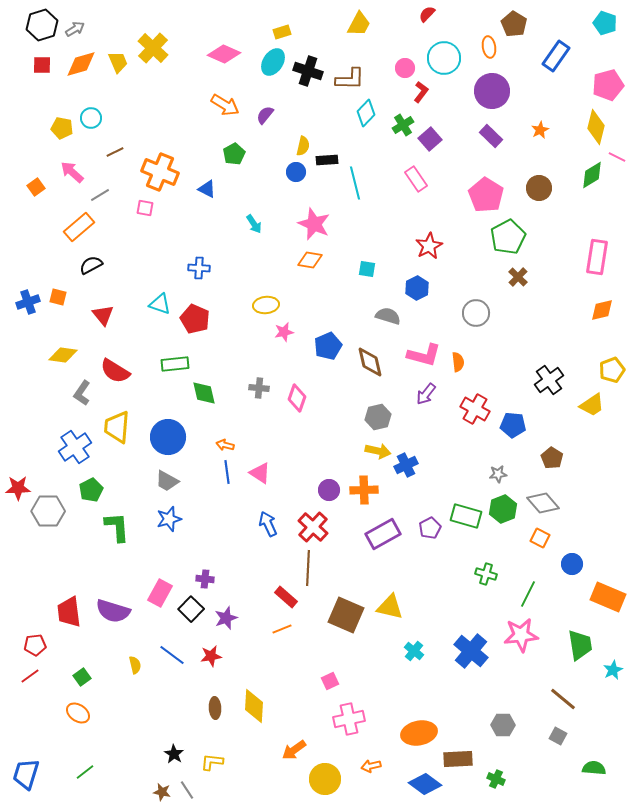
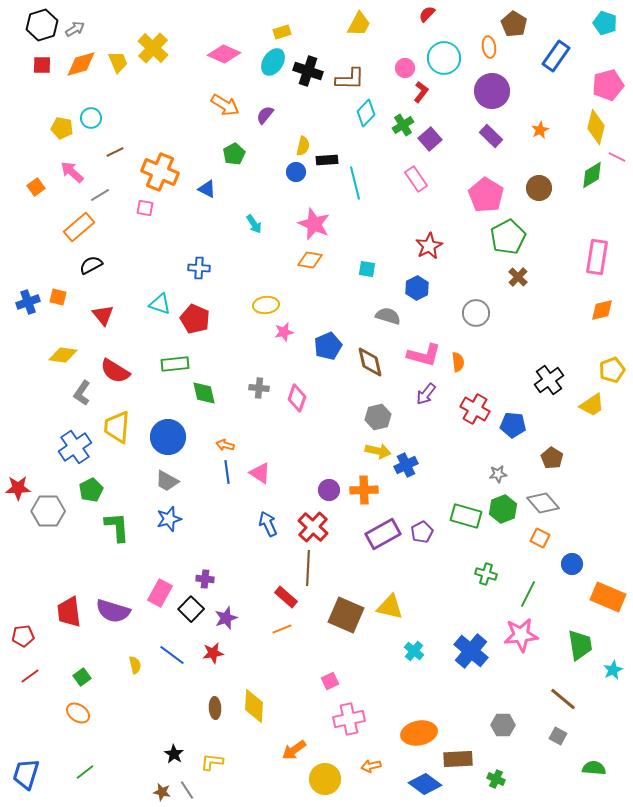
purple pentagon at (430, 528): moved 8 px left, 4 px down
red pentagon at (35, 645): moved 12 px left, 9 px up
red star at (211, 656): moved 2 px right, 3 px up
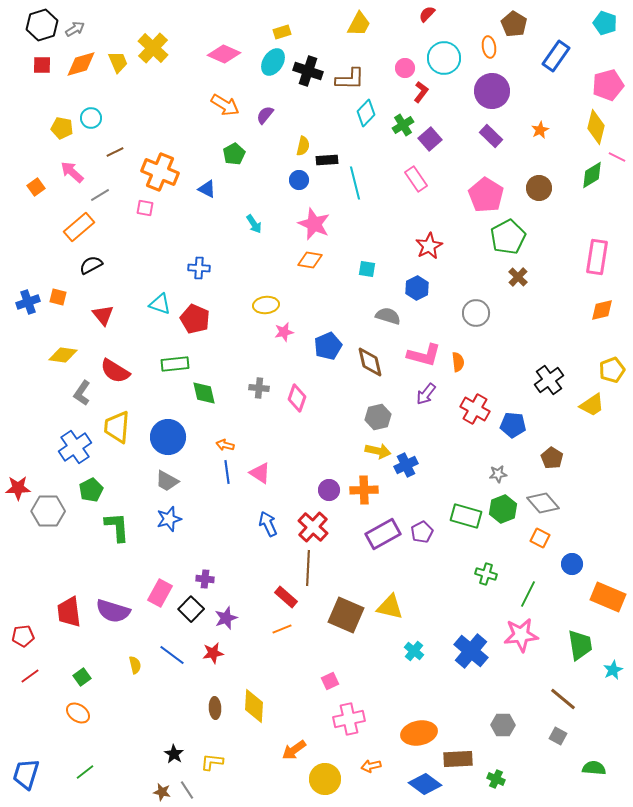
blue circle at (296, 172): moved 3 px right, 8 px down
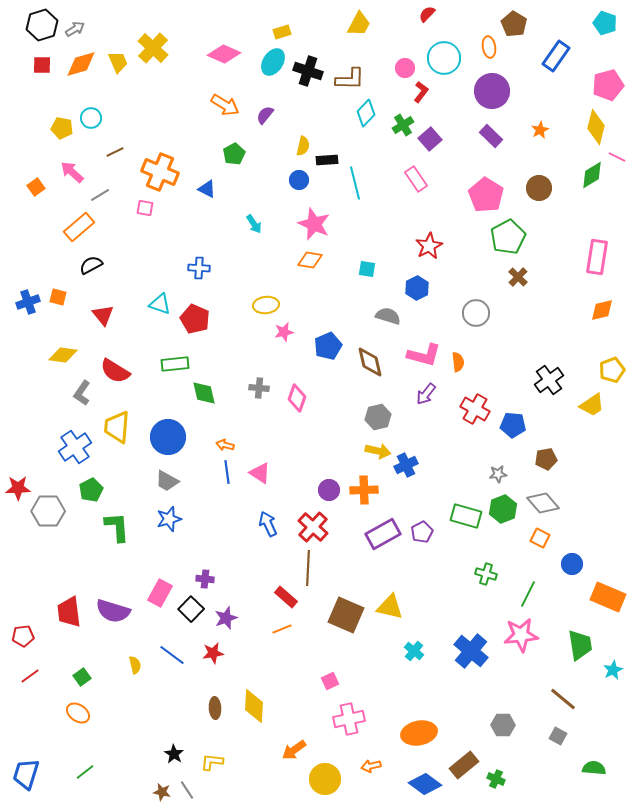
brown pentagon at (552, 458): moved 6 px left, 1 px down; rotated 30 degrees clockwise
brown rectangle at (458, 759): moved 6 px right, 6 px down; rotated 36 degrees counterclockwise
